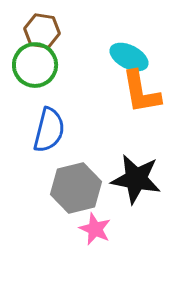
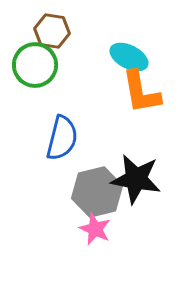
brown hexagon: moved 10 px right
blue semicircle: moved 13 px right, 8 px down
gray hexagon: moved 21 px right, 4 px down
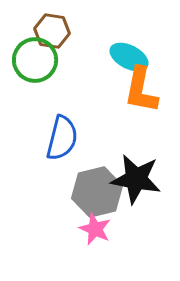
green circle: moved 5 px up
orange L-shape: moved 2 px up; rotated 21 degrees clockwise
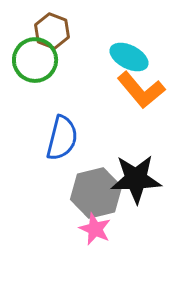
brown hexagon: rotated 12 degrees clockwise
orange L-shape: rotated 51 degrees counterclockwise
black star: rotated 12 degrees counterclockwise
gray hexagon: moved 1 px left, 1 px down
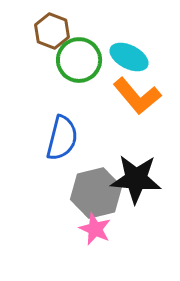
green circle: moved 44 px right
orange L-shape: moved 4 px left, 6 px down
black star: rotated 6 degrees clockwise
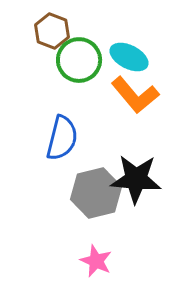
orange L-shape: moved 2 px left, 1 px up
pink star: moved 1 px right, 32 px down
